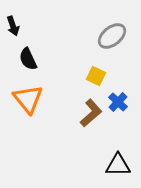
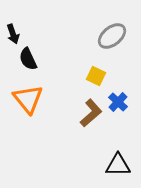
black arrow: moved 8 px down
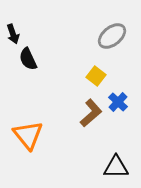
yellow square: rotated 12 degrees clockwise
orange triangle: moved 36 px down
black triangle: moved 2 px left, 2 px down
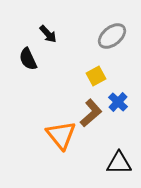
black arrow: moved 35 px right; rotated 24 degrees counterclockwise
yellow square: rotated 24 degrees clockwise
orange triangle: moved 33 px right
black triangle: moved 3 px right, 4 px up
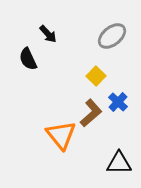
yellow square: rotated 18 degrees counterclockwise
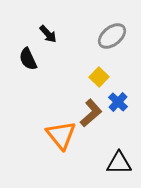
yellow square: moved 3 px right, 1 px down
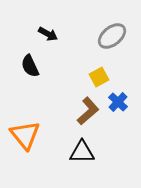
black arrow: rotated 18 degrees counterclockwise
black semicircle: moved 2 px right, 7 px down
yellow square: rotated 18 degrees clockwise
brown L-shape: moved 3 px left, 2 px up
orange triangle: moved 36 px left
black triangle: moved 37 px left, 11 px up
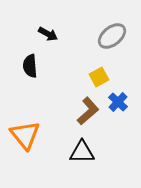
black semicircle: rotated 20 degrees clockwise
